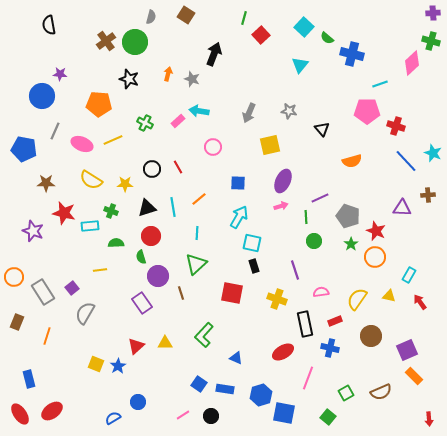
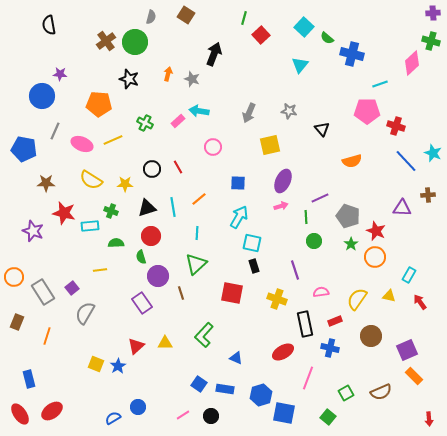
blue circle at (138, 402): moved 5 px down
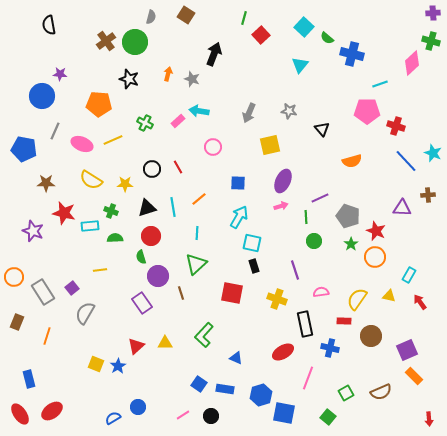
green semicircle at (116, 243): moved 1 px left, 5 px up
red rectangle at (335, 321): moved 9 px right; rotated 24 degrees clockwise
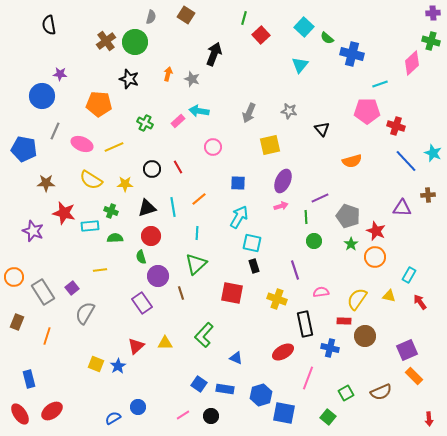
yellow line at (113, 140): moved 1 px right, 7 px down
brown circle at (371, 336): moved 6 px left
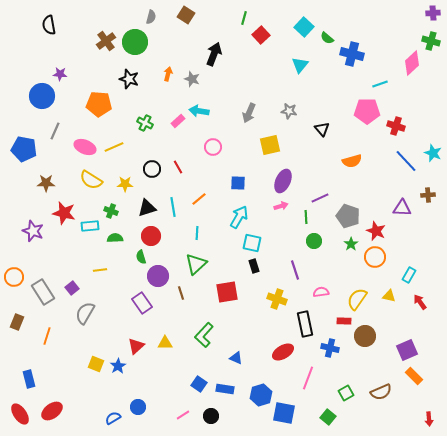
pink ellipse at (82, 144): moved 3 px right, 3 px down
red square at (232, 293): moved 5 px left, 1 px up; rotated 20 degrees counterclockwise
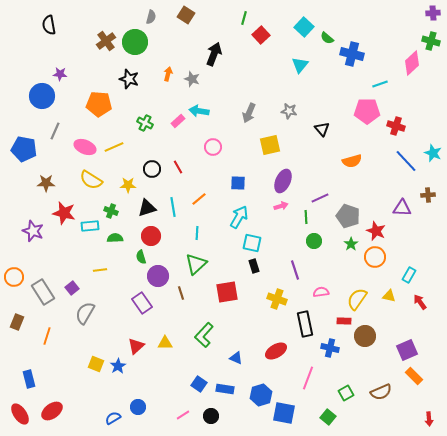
yellow star at (125, 184): moved 3 px right, 1 px down
red ellipse at (283, 352): moved 7 px left, 1 px up
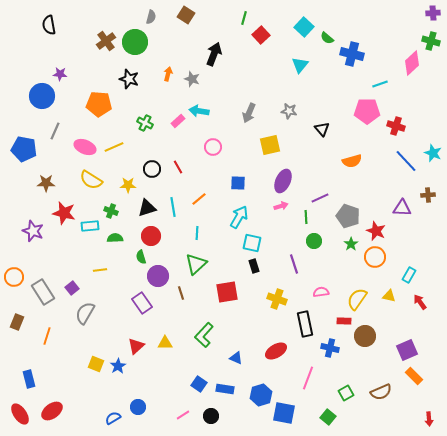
purple line at (295, 270): moved 1 px left, 6 px up
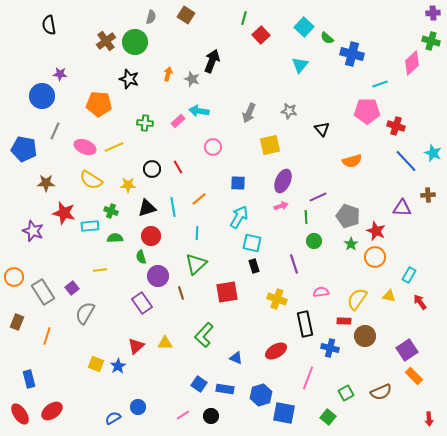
black arrow at (214, 54): moved 2 px left, 7 px down
green cross at (145, 123): rotated 21 degrees counterclockwise
purple line at (320, 198): moved 2 px left, 1 px up
purple square at (407, 350): rotated 10 degrees counterclockwise
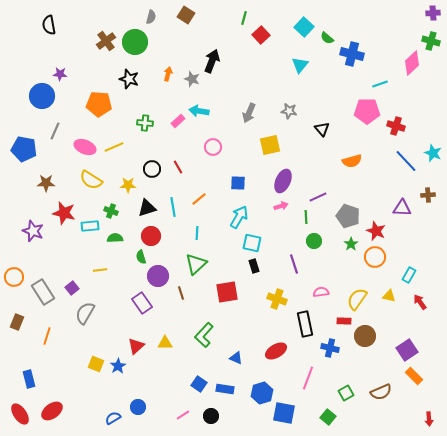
blue hexagon at (261, 395): moved 1 px right, 2 px up
